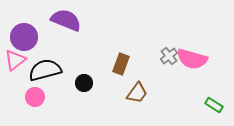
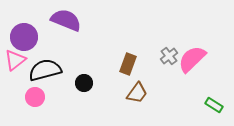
pink semicircle: rotated 120 degrees clockwise
brown rectangle: moved 7 px right
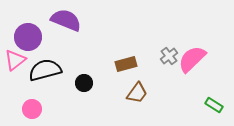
purple circle: moved 4 px right
brown rectangle: moved 2 px left; rotated 55 degrees clockwise
pink circle: moved 3 px left, 12 px down
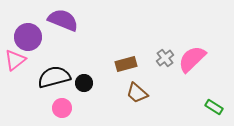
purple semicircle: moved 3 px left
gray cross: moved 4 px left, 2 px down
black semicircle: moved 9 px right, 7 px down
brown trapezoid: rotated 95 degrees clockwise
green rectangle: moved 2 px down
pink circle: moved 30 px right, 1 px up
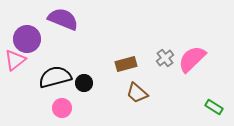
purple semicircle: moved 1 px up
purple circle: moved 1 px left, 2 px down
black semicircle: moved 1 px right
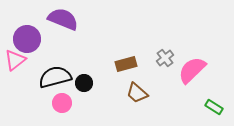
pink semicircle: moved 11 px down
pink circle: moved 5 px up
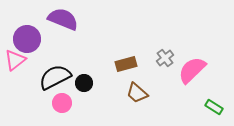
black semicircle: rotated 12 degrees counterclockwise
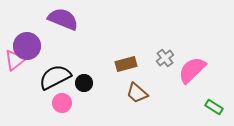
purple circle: moved 7 px down
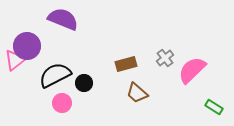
black semicircle: moved 2 px up
